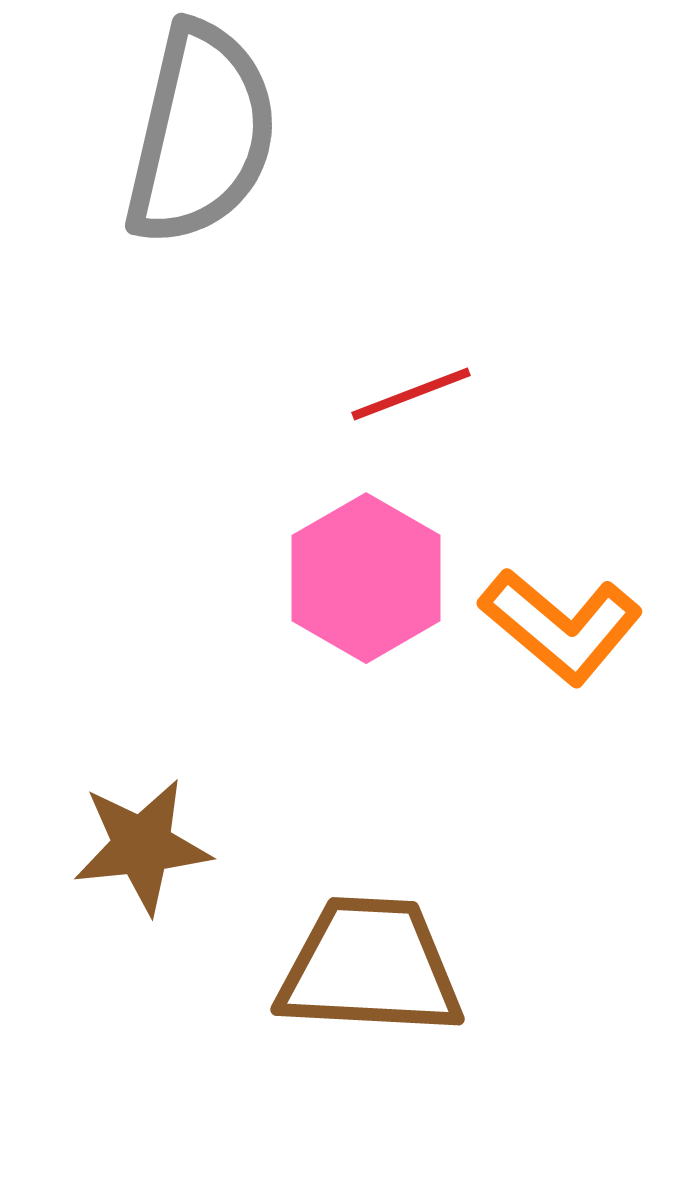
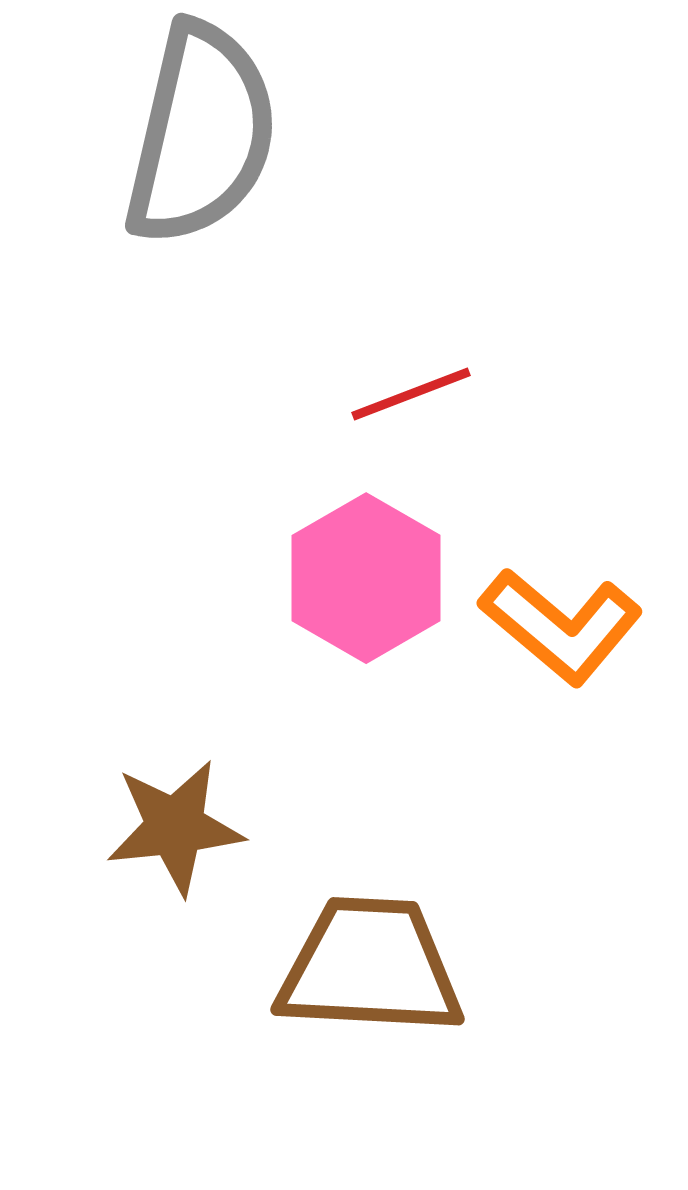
brown star: moved 33 px right, 19 px up
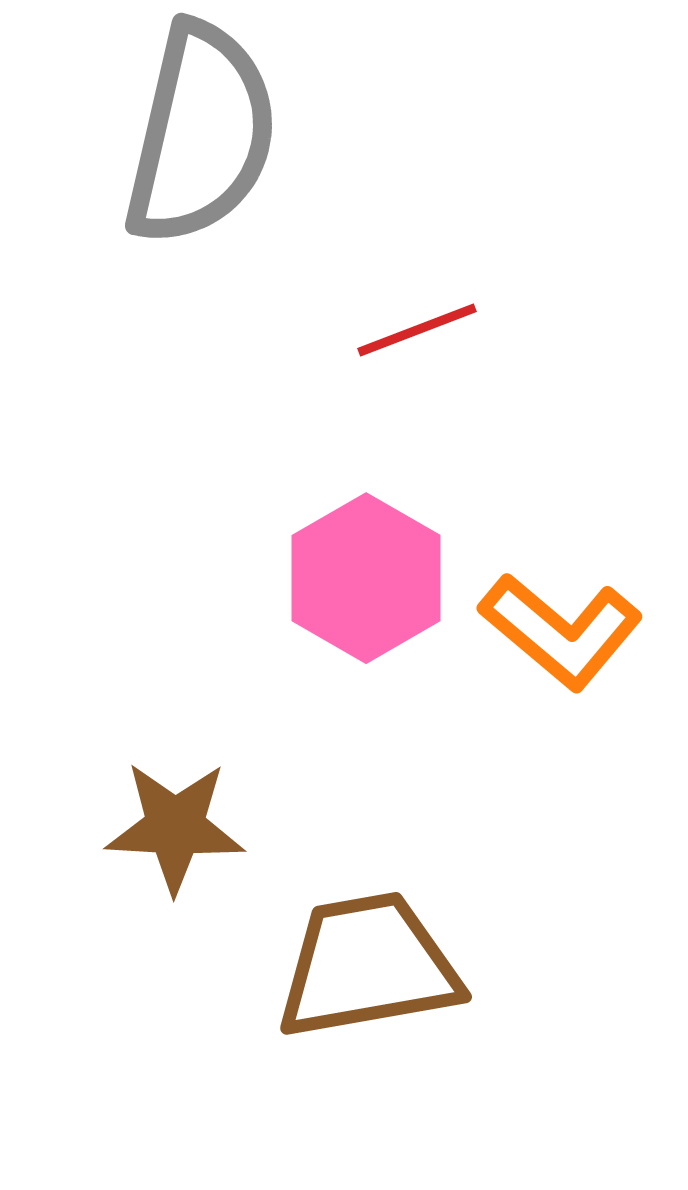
red line: moved 6 px right, 64 px up
orange L-shape: moved 5 px down
brown star: rotated 9 degrees clockwise
brown trapezoid: moved 2 px left, 1 px up; rotated 13 degrees counterclockwise
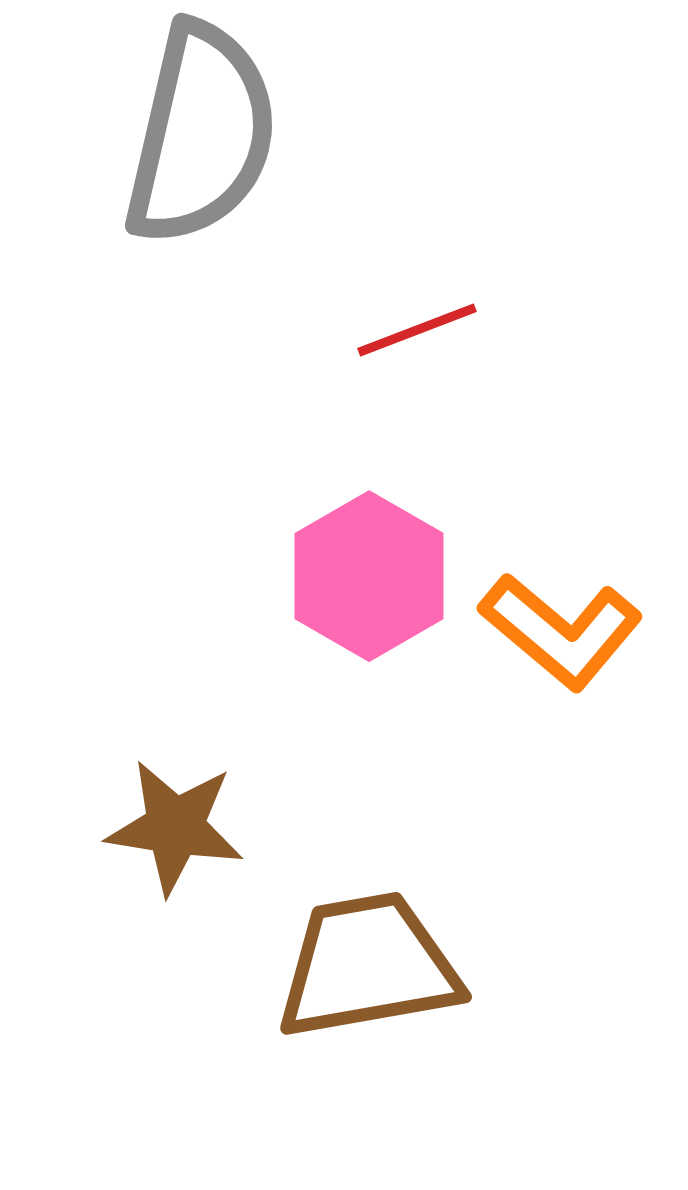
pink hexagon: moved 3 px right, 2 px up
brown star: rotated 6 degrees clockwise
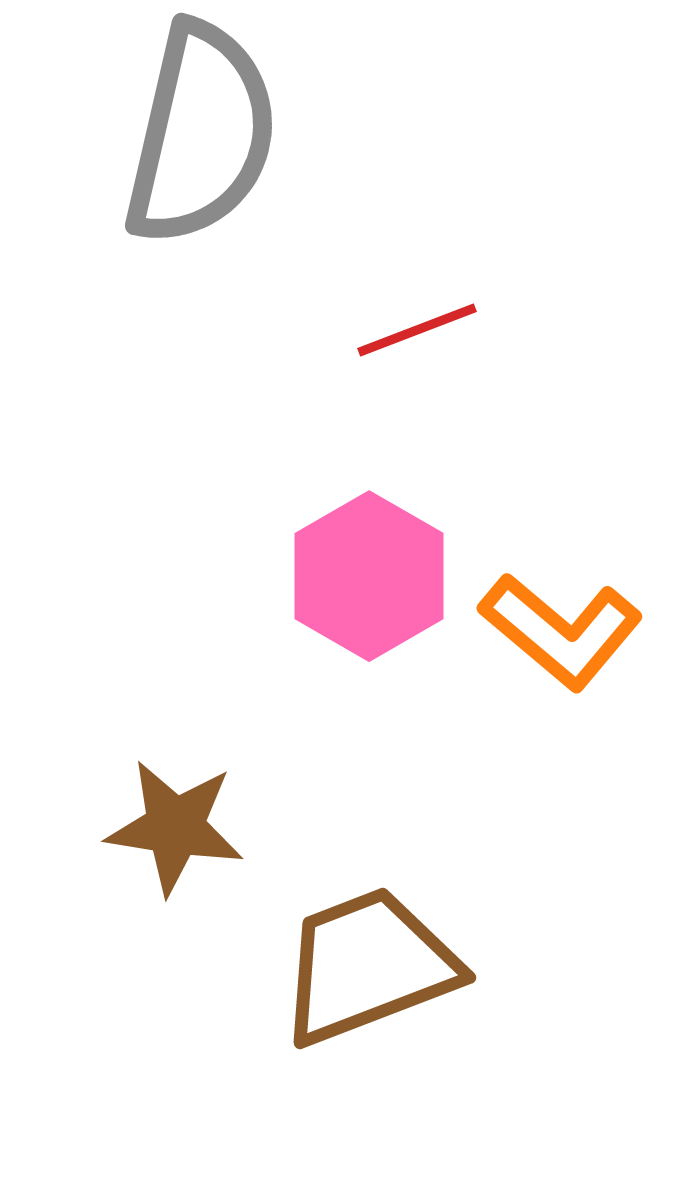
brown trapezoid: rotated 11 degrees counterclockwise
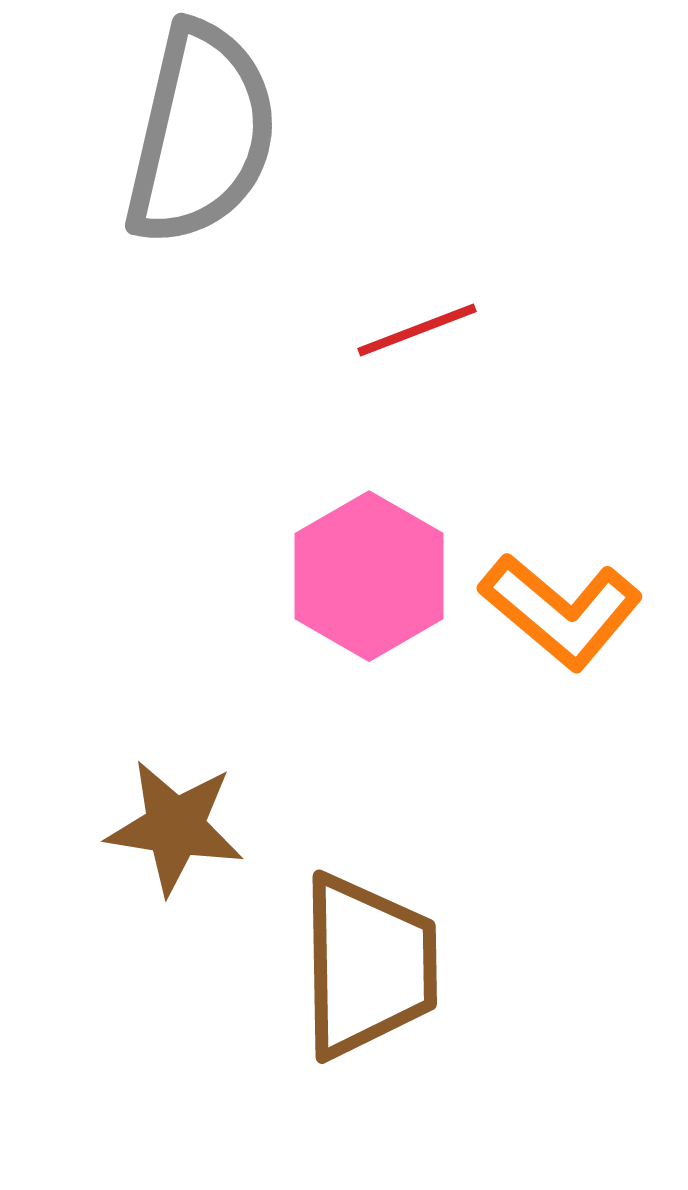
orange L-shape: moved 20 px up
brown trapezoid: rotated 110 degrees clockwise
